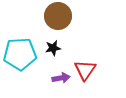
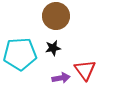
brown circle: moved 2 px left
red triangle: rotated 10 degrees counterclockwise
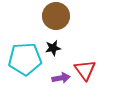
cyan pentagon: moved 5 px right, 5 px down
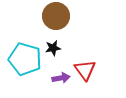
cyan pentagon: rotated 20 degrees clockwise
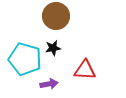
red triangle: rotated 50 degrees counterclockwise
purple arrow: moved 12 px left, 6 px down
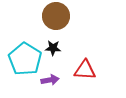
black star: rotated 14 degrees clockwise
cyan pentagon: rotated 16 degrees clockwise
purple arrow: moved 1 px right, 4 px up
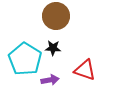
red triangle: rotated 15 degrees clockwise
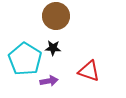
red triangle: moved 4 px right, 1 px down
purple arrow: moved 1 px left, 1 px down
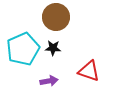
brown circle: moved 1 px down
cyan pentagon: moved 2 px left, 10 px up; rotated 16 degrees clockwise
